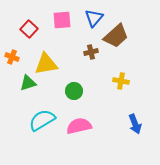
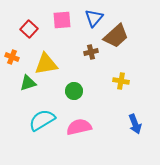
pink semicircle: moved 1 px down
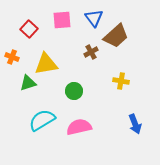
blue triangle: rotated 18 degrees counterclockwise
brown cross: rotated 16 degrees counterclockwise
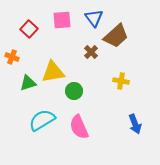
brown cross: rotated 16 degrees counterclockwise
yellow triangle: moved 7 px right, 8 px down
pink semicircle: rotated 100 degrees counterclockwise
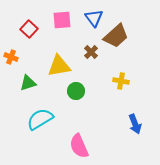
orange cross: moved 1 px left
yellow triangle: moved 6 px right, 6 px up
green circle: moved 2 px right
cyan semicircle: moved 2 px left, 1 px up
pink semicircle: moved 19 px down
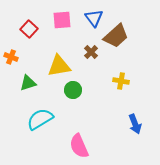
green circle: moved 3 px left, 1 px up
